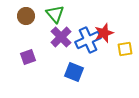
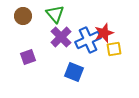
brown circle: moved 3 px left
yellow square: moved 11 px left
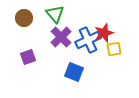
brown circle: moved 1 px right, 2 px down
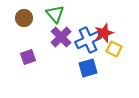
yellow square: rotated 35 degrees clockwise
blue square: moved 14 px right, 4 px up; rotated 36 degrees counterclockwise
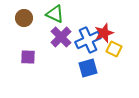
green triangle: rotated 24 degrees counterclockwise
purple square: rotated 21 degrees clockwise
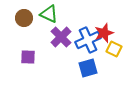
green triangle: moved 6 px left
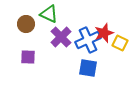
brown circle: moved 2 px right, 6 px down
yellow square: moved 6 px right, 6 px up
blue square: rotated 24 degrees clockwise
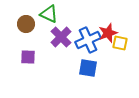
red star: moved 4 px right
yellow square: rotated 14 degrees counterclockwise
